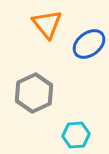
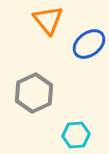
orange triangle: moved 1 px right, 4 px up
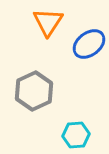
orange triangle: moved 2 px down; rotated 12 degrees clockwise
gray hexagon: moved 2 px up
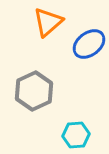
orange triangle: rotated 16 degrees clockwise
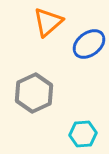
gray hexagon: moved 2 px down
cyan hexagon: moved 7 px right, 1 px up
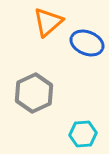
blue ellipse: moved 2 px left, 1 px up; rotated 60 degrees clockwise
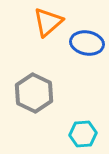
blue ellipse: rotated 12 degrees counterclockwise
gray hexagon: rotated 9 degrees counterclockwise
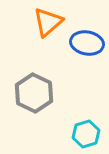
cyan hexagon: moved 3 px right; rotated 12 degrees counterclockwise
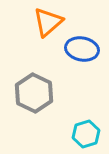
blue ellipse: moved 5 px left, 6 px down
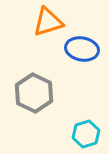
orange triangle: rotated 24 degrees clockwise
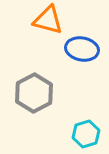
orange triangle: moved 2 px up; rotated 32 degrees clockwise
gray hexagon: rotated 6 degrees clockwise
